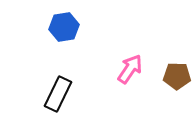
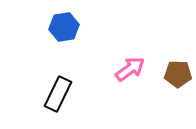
pink arrow: rotated 20 degrees clockwise
brown pentagon: moved 1 px right, 2 px up
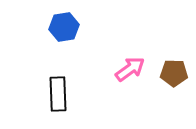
brown pentagon: moved 4 px left, 1 px up
black rectangle: rotated 28 degrees counterclockwise
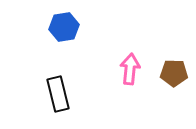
pink arrow: rotated 48 degrees counterclockwise
black rectangle: rotated 12 degrees counterclockwise
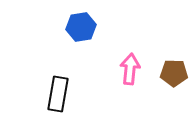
blue hexagon: moved 17 px right
black rectangle: rotated 24 degrees clockwise
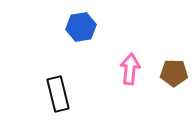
black rectangle: rotated 24 degrees counterclockwise
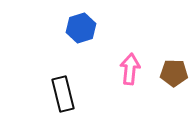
blue hexagon: moved 1 px down; rotated 8 degrees counterclockwise
black rectangle: moved 5 px right
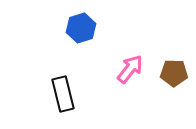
pink arrow: rotated 32 degrees clockwise
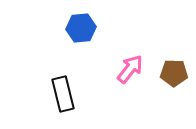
blue hexagon: rotated 12 degrees clockwise
